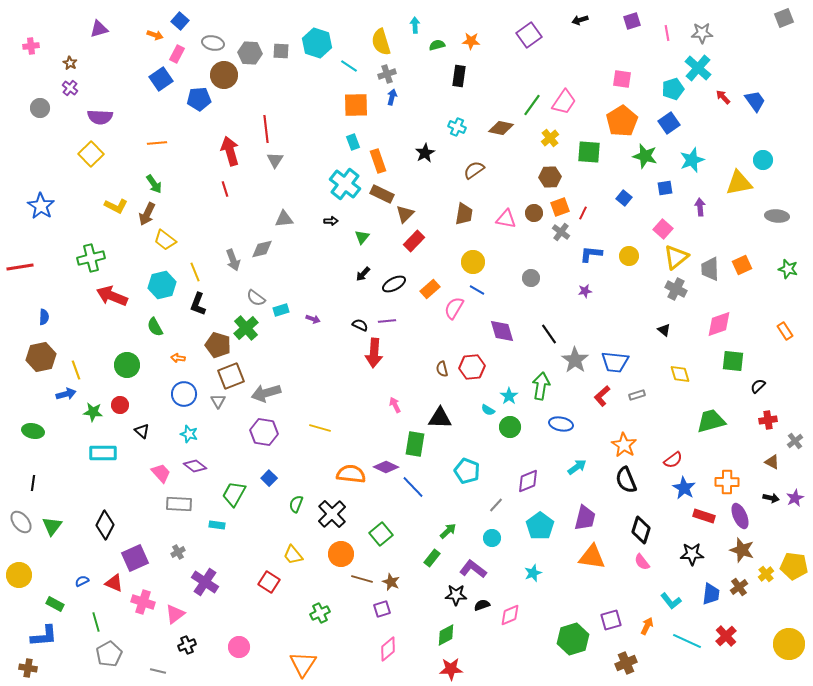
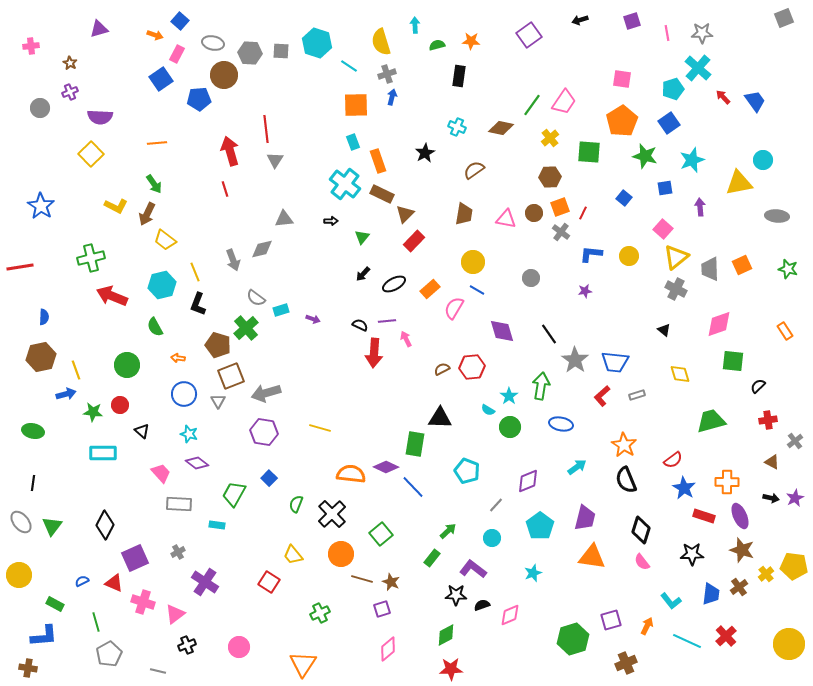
purple cross at (70, 88): moved 4 px down; rotated 28 degrees clockwise
brown semicircle at (442, 369): rotated 77 degrees clockwise
pink arrow at (395, 405): moved 11 px right, 66 px up
purple diamond at (195, 466): moved 2 px right, 3 px up
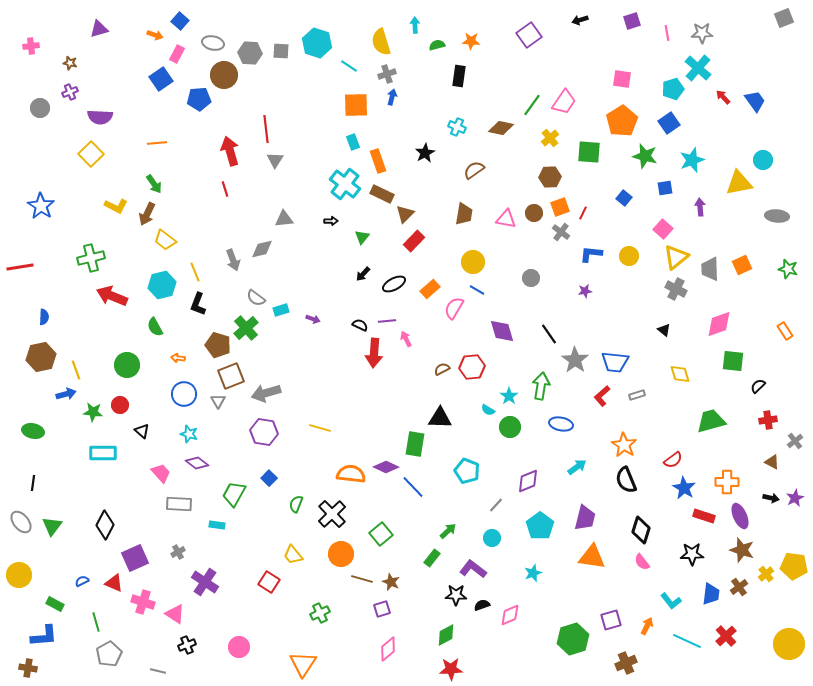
brown star at (70, 63): rotated 16 degrees counterclockwise
pink triangle at (175, 614): rotated 50 degrees counterclockwise
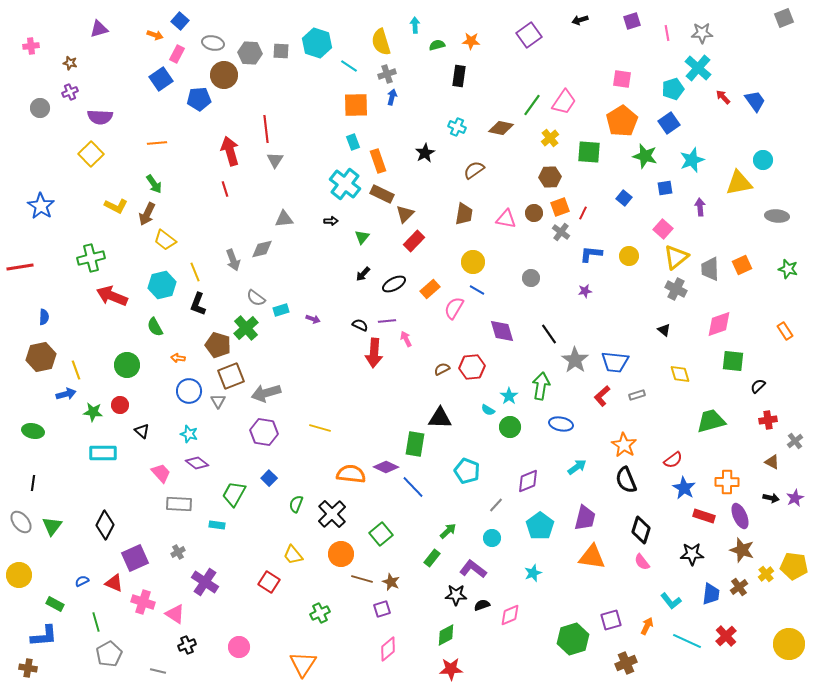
blue circle at (184, 394): moved 5 px right, 3 px up
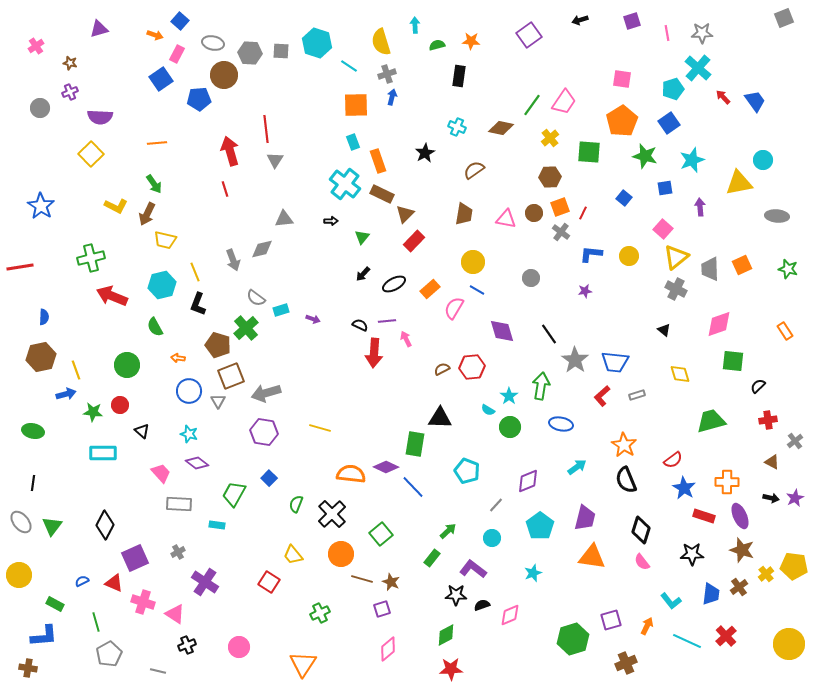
pink cross at (31, 46): moved 5 px right; rotated 28 degrees counterclockwise
yellow trapezoid at (165, 240): rotated 25 degrees counterclockwise
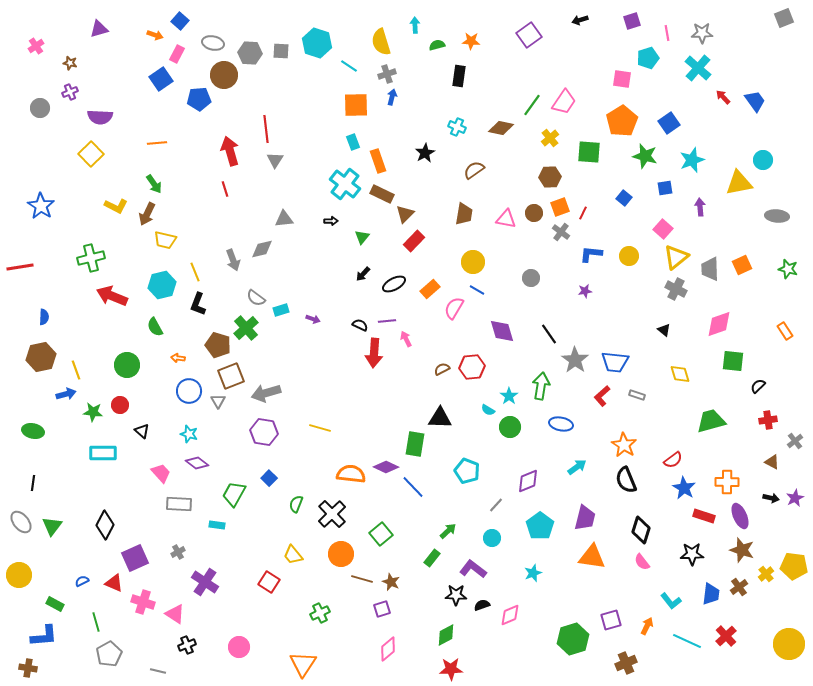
cyan pentagon at (673, 89): moved 25 px left, 31 px up
gray rectangle at (637, 395): rotated 35 degrees clockwise
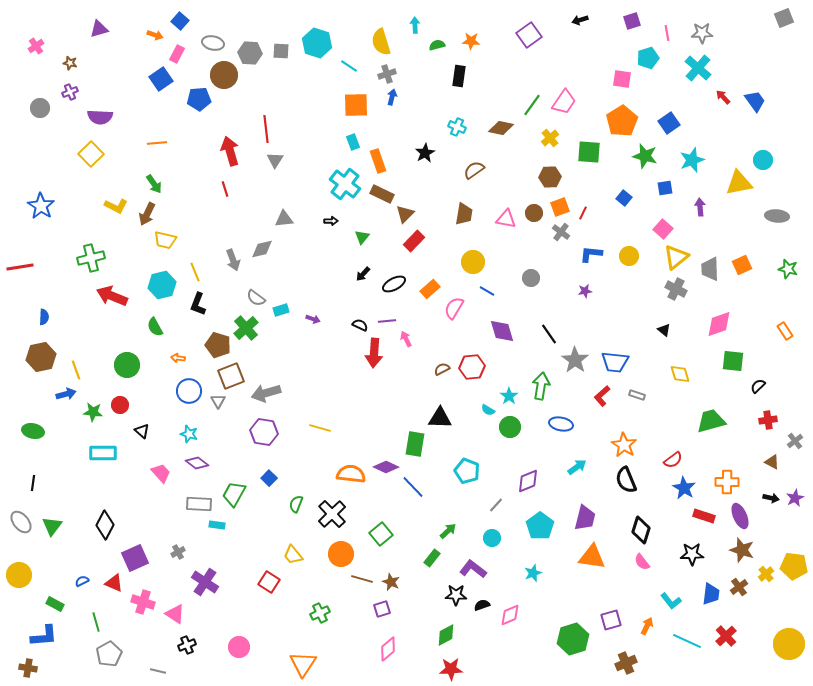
blue line at (477, 290): moved 10 px right, 1 px down
gray rectangle at (179, 504): moved 20 px right
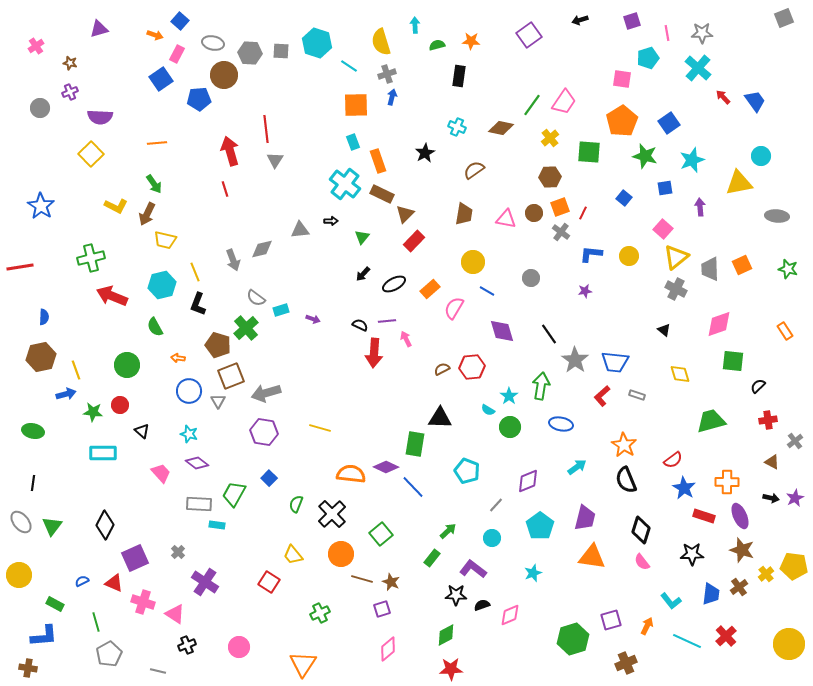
cyan circle at (763, 160): moved 2 px left, 4 px up
gray triangle at (284, 219): moved 16 px right, 11 px down
gray cross at (178, 552): rotated 16 degrees counterclockwise
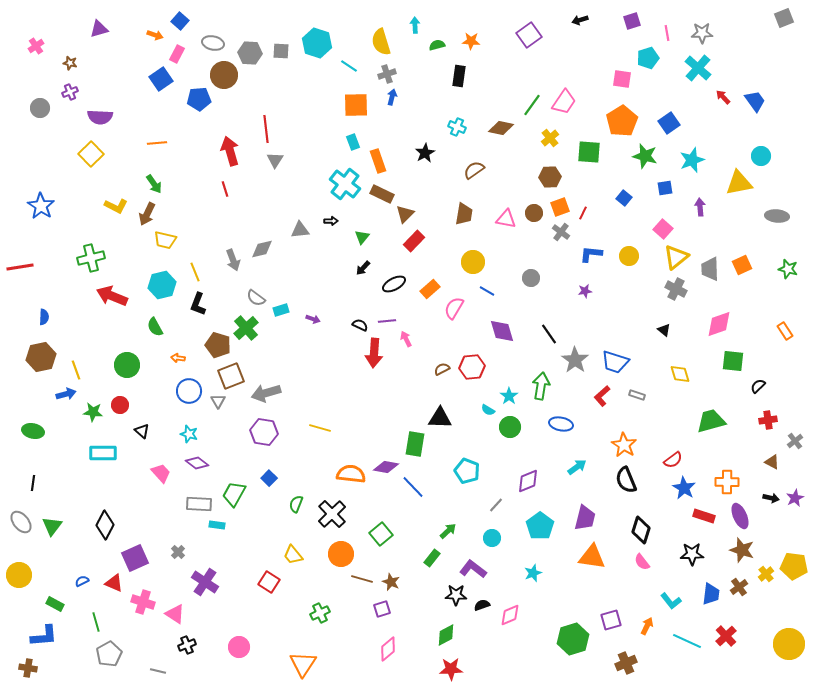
black arrow at (363, 274): moved 6 px up
blue trapezoid at (615, 362): rotated 12 degrees clockwise
purple diamond at (386, 467): rotated 15 degrees counterclockwise
